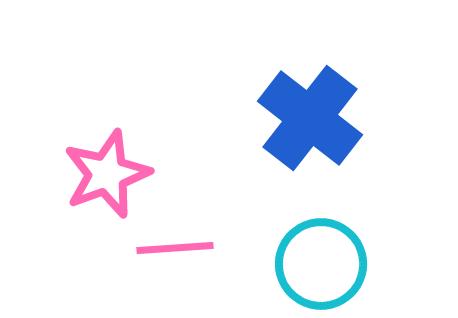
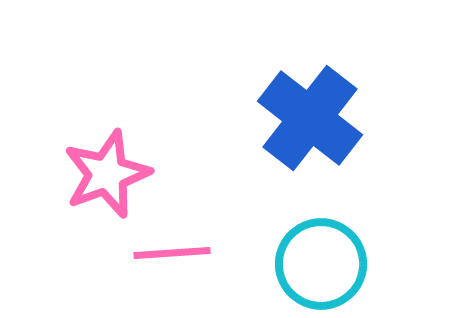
pink line: moved 3 px left, 5 px down
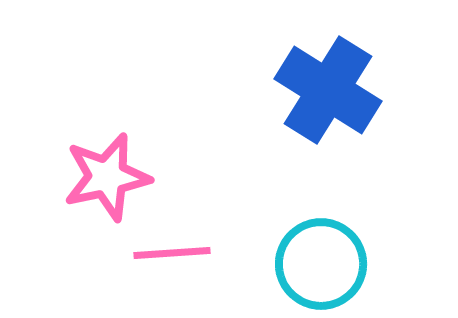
blue cross: moved 18 px right, 28 px up; rotated 6 degrees counterclockwise
pink star: moved 3 px down; rotated 8 degrees clockwise
